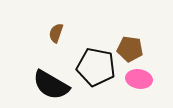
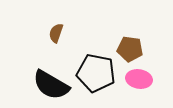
black pentagon: moved 6 px down
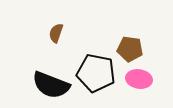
black semicircle: rotated 9 degrees counterclockwise
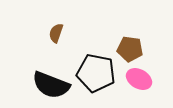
pink ellipse: rotated 20 degrees clockwise
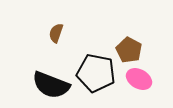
brown pentagon: moved 1 px left, 1 px down; rotated 20 degrees clockwise
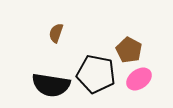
black pentagon: moved 1 px down
pink ellipse: rotated 65 degrees counterclockwise
black semicircle: rotated 12 degrees counterclockwise
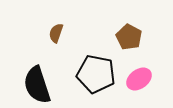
brown pentagon: moved 13 px up
black semicircle: moved 14 px left; rotated 63 degrees clockwise
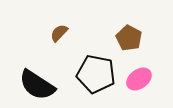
brown semicircle: moved 3 px right; rotated 24 degrees clockwise
brown pentagon: moved 1 px down
black semicircle: rotated 39 degrees counterclockwise
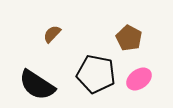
brown semicircle: moved 7 px left, 1 px down
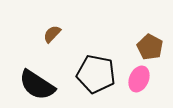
brown pentagon: moved 21 px right, 9 px down
pink ellipse: rotated 30 degrees counterclockwise
